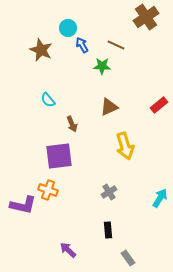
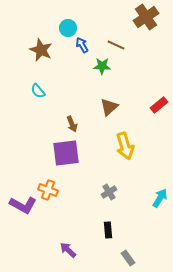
cyan semicircle: moved 10 px left, 9 px up
brown triangle: rotated 18 degrees counterclockwise
purple square: moved 7 px right, 3 px up
purple L-shape: rotated 16 degrees clockwise
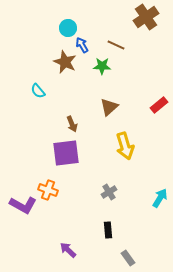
brown star: moved 24 px right, 12 px down
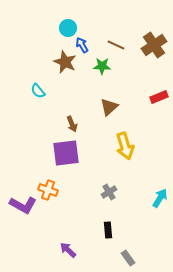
brown cross: moved 8 px right, 28 px down
red rectangle: moved 8 px up; rotated 18 degrees clockwise
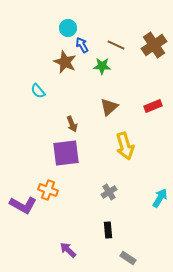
red rectangle: moved 6 px left, 9 px down
gray rectangle: rotated 21 degrees counterclockwise
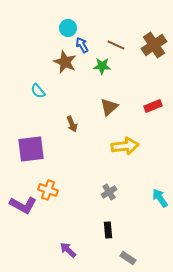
yellow arrow: rotated 80 degrees counterclockwise
purple square: moved 35 px left, 4 px up
cyan arrow: rotated 66 degrees counterclockwise
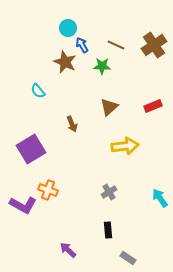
purple square: rotated 24 degrees counterclockwise
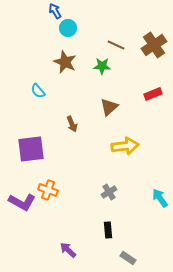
blue arrow: moved 27 px left, 34 px up
red rectangle: moved 12 px up
purple square: rotated 24 degrees clockwise
purple L-shape: moved 1 px left, 3 px up
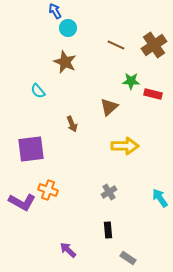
green star: moved 29 px right, 15 px down
red rectangle: rotated 36 degrees clockwise
yellow arrow: rotated 8 degrees clockwise
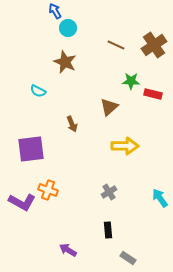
cyan semicircle: rotated 21 degrees counterclockwise
purple arrow: rotated 12 degrees counterclockwise
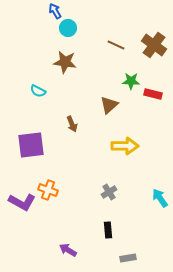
brown cross: rotated 20 degrees counterclockwise
brown star: rotated 15 degrees counterclockwise
brown triangle: moved 2 px up
purple square: moved 4 px up
gray rectangle: rotated 42 degrees counterclockwise
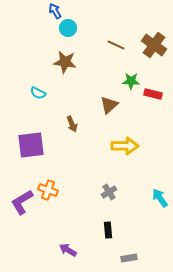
cyan semicircle: moved 2 px down
purple L-shape: rotated 120 degrees clockwise
gray rectangle: moved 1 px right
